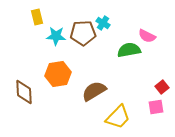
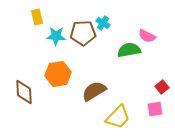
pink square: moved 1 px left, 2 px down
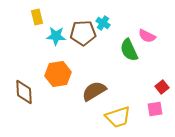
green semicircle: rotated 105 degrees counterclockwise
yellow trapezoid: rotated 28 degrees clockwise
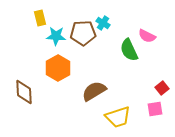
yellow rectangle: moved 3 px right, 1 px down
orange hexagon: moved 6 px up; rotated 20 degrees counterclockwise
red square: moved 1 px down
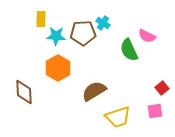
yellow rectangle: moved 1 px right, 1 px down; rotated 14 degrees clockwise
pink square: moved 2 px down
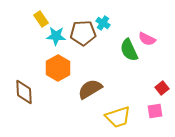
yellow rectangle: rotated 35 degrees counterclockwise
pink semicircle: moved 3 px down
brown semicircle: moved 4 px left, 2 px up
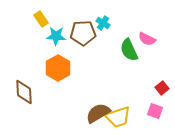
brown semicircle: moved 8 px right, 24 px down
pink square: rotated 28 degrees clockwise
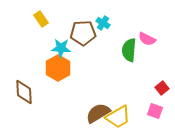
cyan star: moved 5 px right, 12 px down
green semicircle: rotated 30 degrees clockwise
yellow trapezoid: rotated 12 degrees counterclockwise
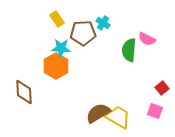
yellow rectangle: moved 16 px right
orange hexagon: moved 2 px left, 2 px up
yellow trapezoid: rotated 120 degrees counterclockwise
